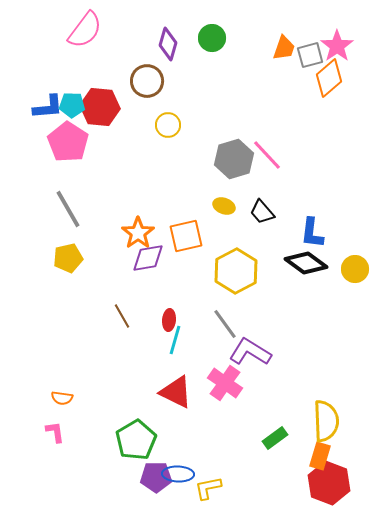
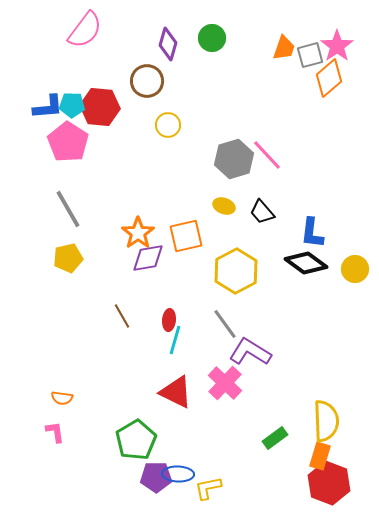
pink cross at (225, 383): rotated 8 degrees clockwise
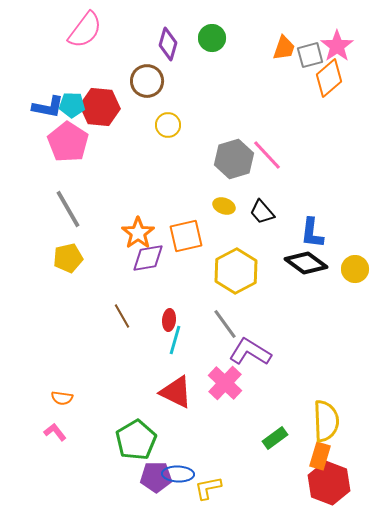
blue L-shape at (48, 107): rotated 16 degrees clockwise
pink L-shape at (55, 432): rotated 30 degrees counterclockwise
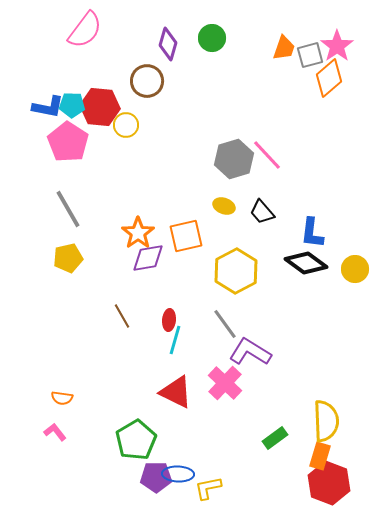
yellow circle at (168, 125): moved 42 px left
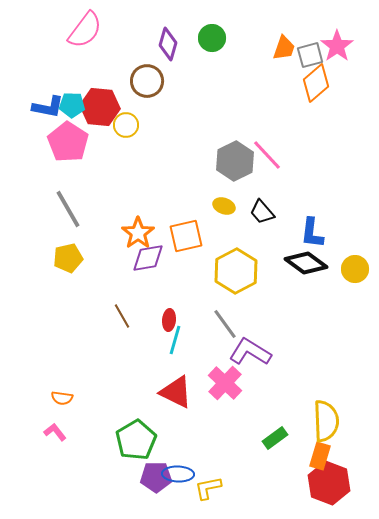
orange diamond at (329, 78): moved 13 px left, 5 px down
gray hexagon at (234, 159): moved 1 px right, 2 px down; rotated 9 degrees counterclockwise
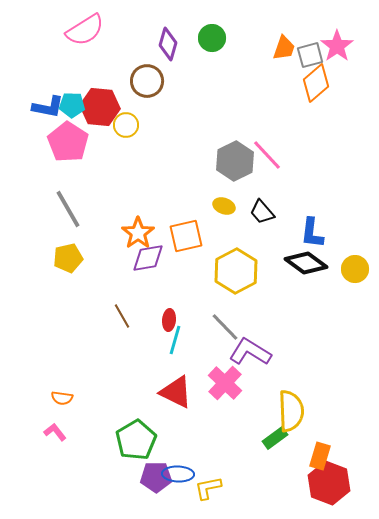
pink semicircle at (85, 30): rotated 21 degrees clockwise
gray line at (225, 324): moved 3 px down; rotated 8 degrees counterclockwise
yellow semicircle at (326, 421): moved 35 px left, 10 px up
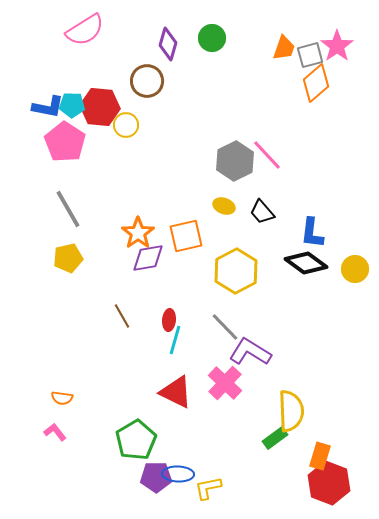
pink pentagon at (68, 142): moved 3 px left
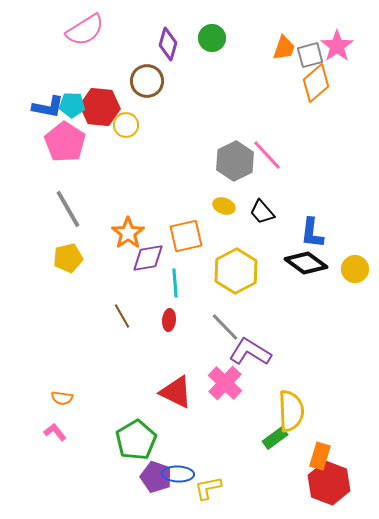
orange star at (138, 233): moved 10 px left
cyan line at (175, 340): moved 57 px up; rotated 20 degrees counterclockwise
purple pentagon at (156, 477): rotated 20 degrees clockwise
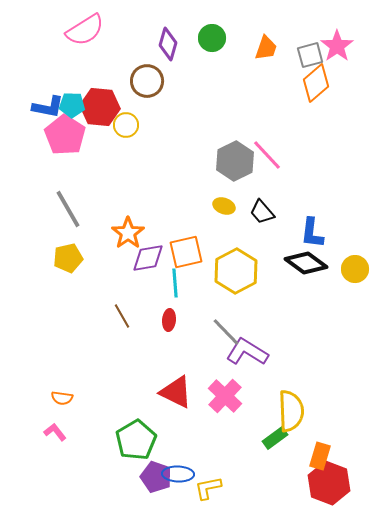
orange trapezoid at (284, 48): moved 18 px left
pink pentagon at (65, 142): moved 7 px up
orange square at (186, 236): moved 16 px down
gray line at (225, 327): moved 1 px right, 5 px down
purple L-shape at (250, 352): moved 3 px left
pink cross at (225, 383): moved 13 px down
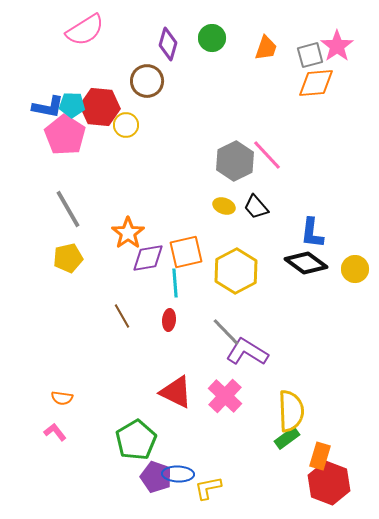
orange diamond at (316, 83): rotated 36 degrees clockwise
black trapezoid at (262, 212): moved 6 px left, 5 px up
green rectangle at (275, 438): moved 12 px right
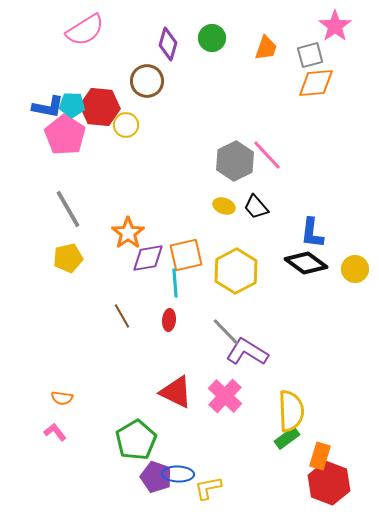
pink star at (337, 46): moved 2 px left, 20 px up
orange square at (186, 252): moved 3 px down
